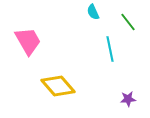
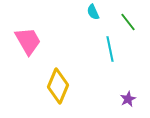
yellow diamond: rotated 64 degrees clockwise
purple star: rotated 21 degrees counterclockwise
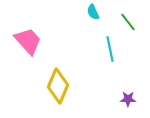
pink trapezoid: rotated 12 degrees counterclockwise
purple star: rotated 28 degrees clockwise
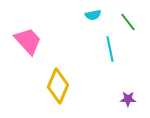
cyan semicircle: moved 3 px down; rotated 77 degrees counterclockwise
